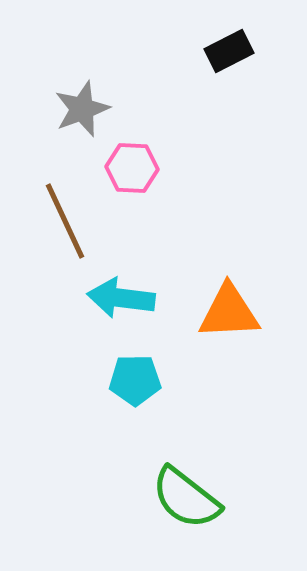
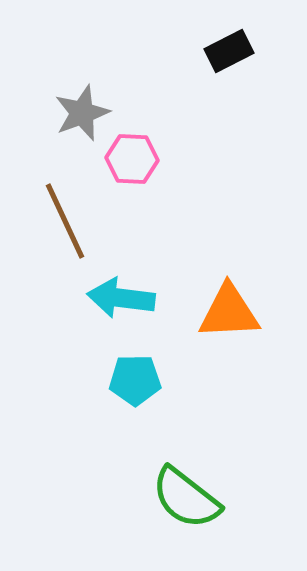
gray star: moved 4 px down
pink hexagon: moved 9 px up
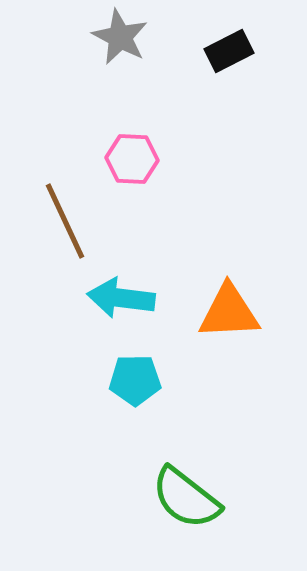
gray star: moved 38 px right, 76 px up; rotated 24 degrees counterclockwise
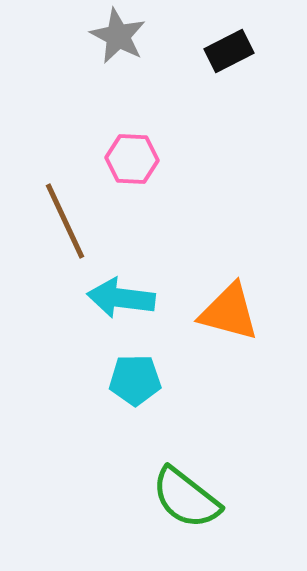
gray star: moved 2 px left, 1 px up
orange triangle: rotated 18 degrees clockwise
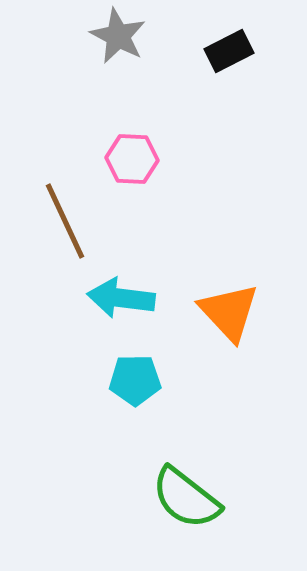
orange triangle: rotated 32 degrees clockwise
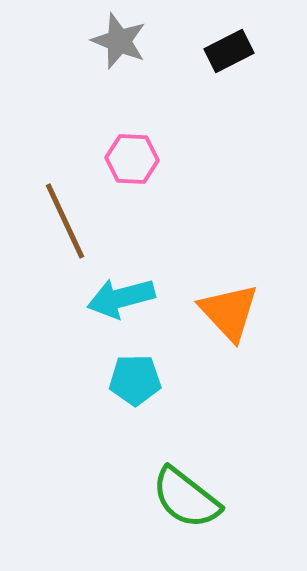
gray star: moved 1 px right, 5 px down; rotated 6 degrees counterclockwise
cyan arrow: rotated 22 degrees counterclockwise
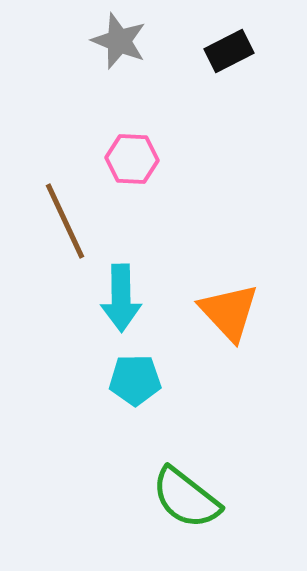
cyan arrow: rotated 76 degrees counterclockwise
